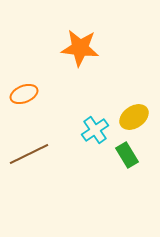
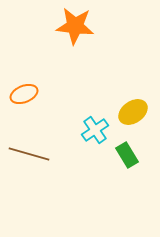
orange star: moved 5 px left, 22 px up
yellow ellipse: moved 1 px left, 5 px up
brown line: rotated 42 degrees clockwise
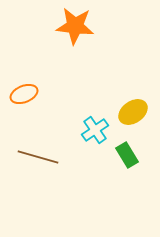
brown line: moved 9 px right, 3 px down
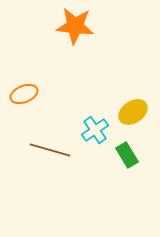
brown line: moved 12 px right, 7 px up
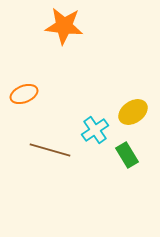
orange star: moved 11 px left
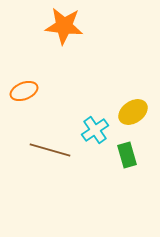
orange ellipse: moved 3 px up
green rectangle: rotated 15 degrees clockwise
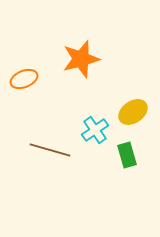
orange star: moved 17 px right, 33 px down; rotated 21 degrees counterclockwise
orange ellipse: moved 12 px up
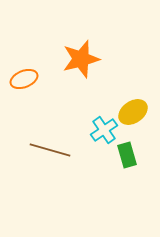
cyan cross: moved 9 px right
